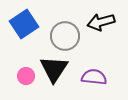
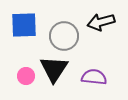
blue square: moved 1 px down; rotated 32 degrees clockwise
gray circle: moved 1 px left
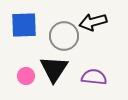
black arrow: moved 8 px left
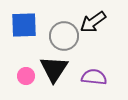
black arrow: rotated 20 degrees counterclockwise
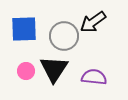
blue square: moved 4 px down
pink circle: moved 5 px up
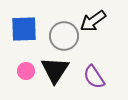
black arrow: moved 1 px up
black triangle: moved 1 px right, 1 px down
purple semicircle: rotated 130 degrees counterclockwise
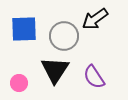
black arrow: moved 2 px right, 2 px up
pink circle: moved 7 px left, 12 px down
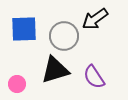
black triangle: rotated 40 degrees clockwise
pink circle: moved 2 px left, 1 px down
